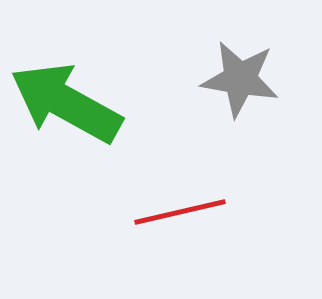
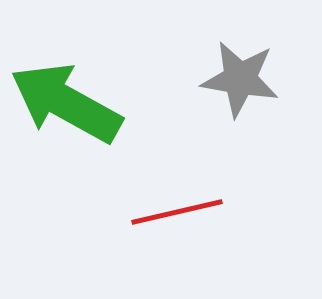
red line: moved 3 px left
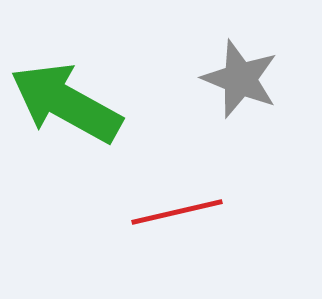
gray star: rotated 12 degrees clockwise
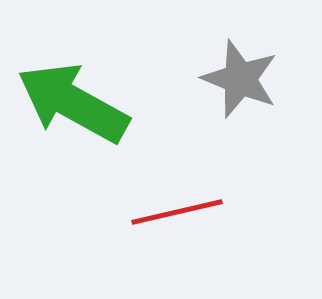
green arrow: moved 7 px right
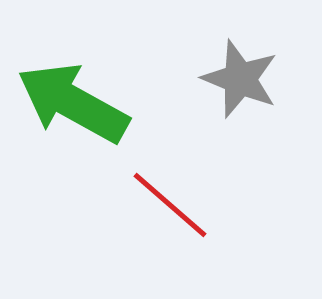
red line: moved 7 px left, 7 px up; rotated 54 degrees clockwise
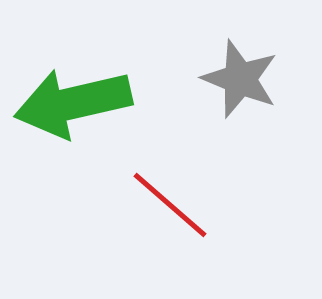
green arrow: rotated 42 degrees counterclockwise
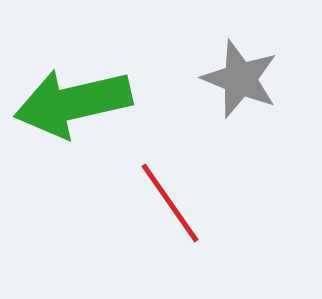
red line: moved 2 px up; rotated 14 degrees clockwise
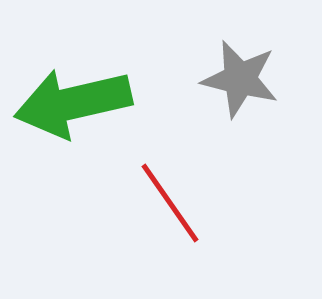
gray star: rotated 8 degrees counterclockwise
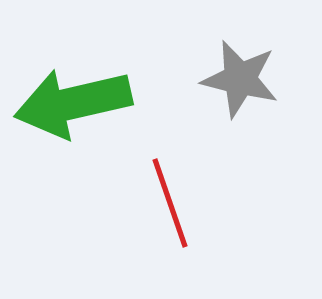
red line: rotated 16 degrees clockwise
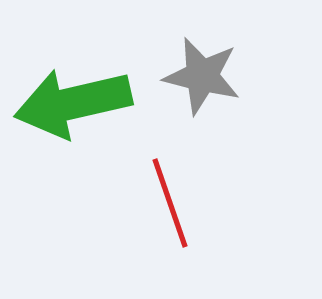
gray star: moved 38 px left, 3 px up
